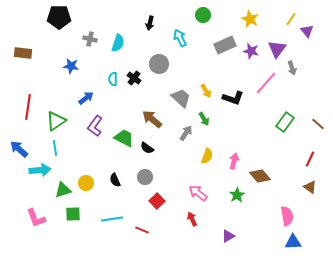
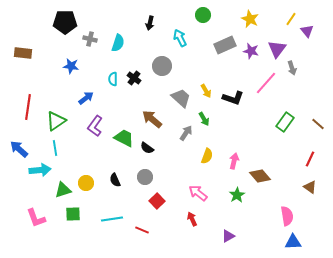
black pentagon at (59, 17): moved 6 px right, 5 px down
gray circle at (159, 64): moved 3 px right, 2 px down
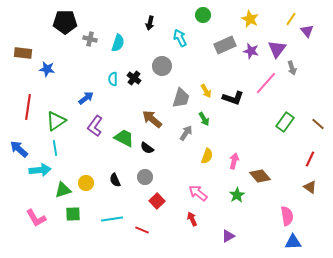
blue star at (71, 66): moved 24 px left, 3 px down
gray trapezoid at (181, 98): rotated 65 degrees clockwise
pink L-shape at (36, 218): rotated 10 degrees counterclockwise
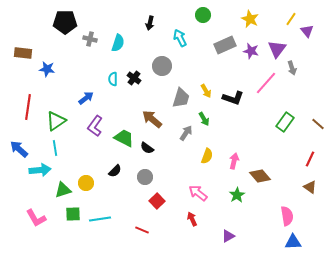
black semicircle at (115, 180): moved 9 px up; rotated 112 degrees counterclockwise
cyan line at (112, 219): moved 12 px left
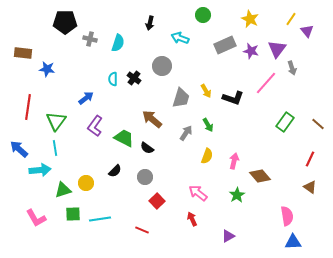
cyan arrow at (180, 38): rotated 42 degrees counterclockwise
green arrow at (204, 119): moved 4 px right, 6 px down
green triangle at (56, 121): rotated 20 degrees counterclockwise
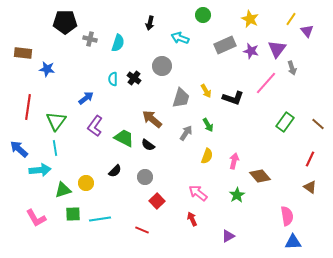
black semicircle at (147, 148): moved 1 px right, 3 px up
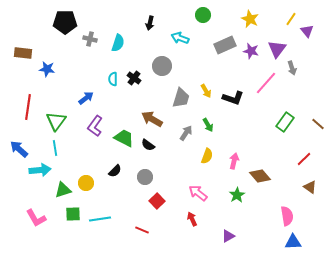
brown arrow at (152, 119): rotated 10 degrees counterclockwise
red line at (310, 159): moved 6 px left; rotated 21 degrees clockwise
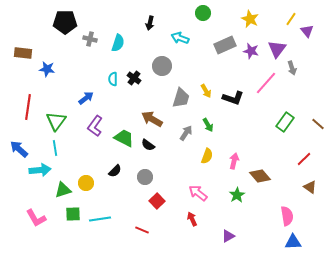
green circle at (203, 15): moved 2 px up
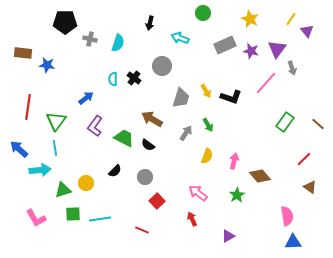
blue star at (47, 69): moved 4 px up
black L-shape at (233, 98): moved 2 px left, 1 px up
